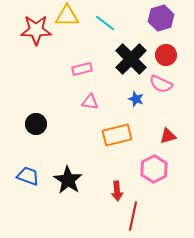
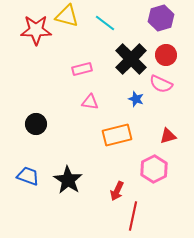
yellow triangle: rotated 15 degrees clockwise
red arrow: rotated 30 degrees clockwise
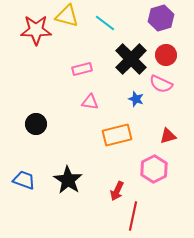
blue trapezoid: moved 4 px left, 4 px down
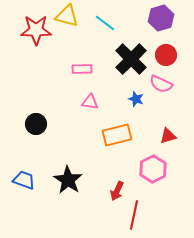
pink rectangle: rotated 12 degrees clockwise
pink hexagon: moved 1 px left
red line: moved 1 px right, 1 px up
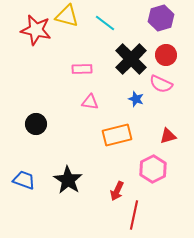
red star: rotated 12 degrees clockwise
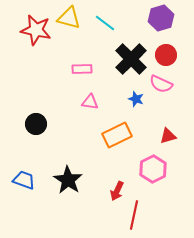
yellow triangle: moved 2 px right, 2 px down
orange rectangle: rotated 12 degrees counterclockwise
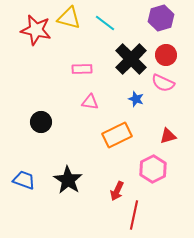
pink semicircle: moved 2 px right, 1 px up
black circle: moved 5 px right, 2 px up
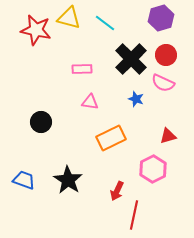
orange rectangle: moved 6 px left, 3 px down
